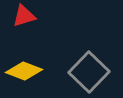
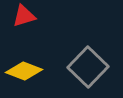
gray square: moved 1 px left, 5 px up
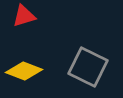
gray square: rotated 18 degrees counterclockwise
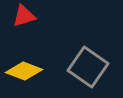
gray square: rotated 9 degrees clockwise
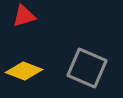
gray square: moved 1 px left, 1 px down; rotated 12 degrees counterclockwise
